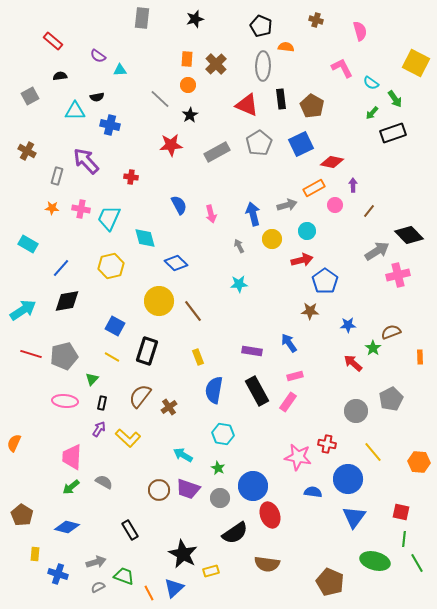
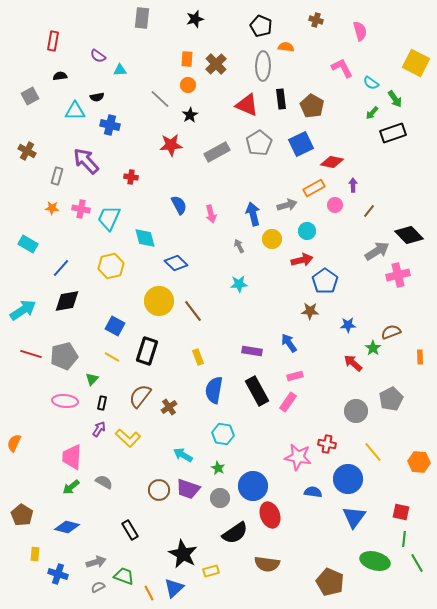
red rectangle at (53, 41): rotated 60 degrees clockwise
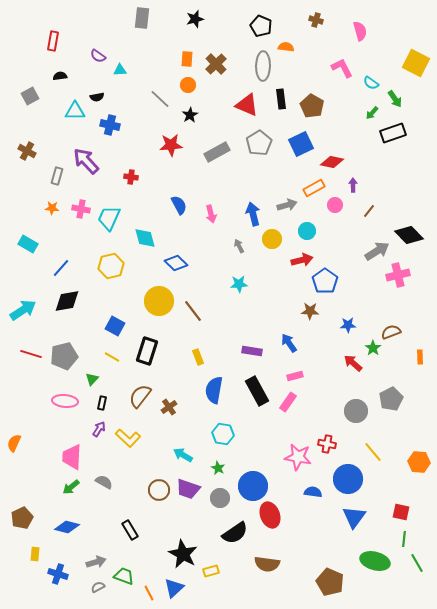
brown pentagon at (22, 515): moved 3 px down; rotated 15 degrees clockwise
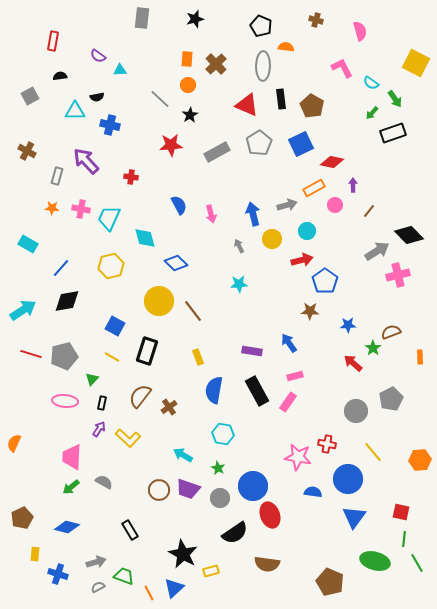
orange hexagon at (419, 462): moved 1 px right, 2 px up; rotated 10 degrees counterclockwise
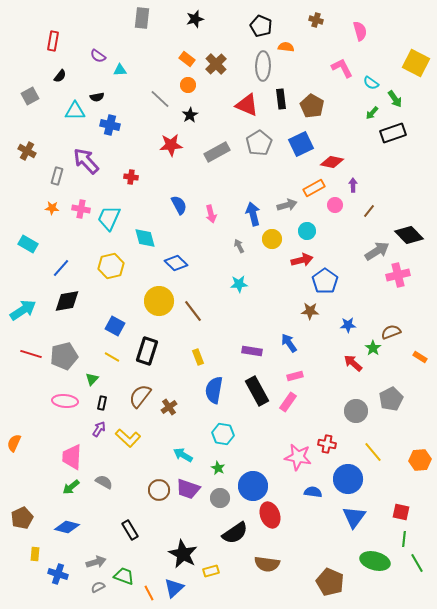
orange rectangle at (187, 59): rotated 56 degrees counterclockwise
black semicircle at (60, 76): rotated 136 degrees clockwise
orange rectangle at (420, 357): rotated 56 degrees counterclockwise
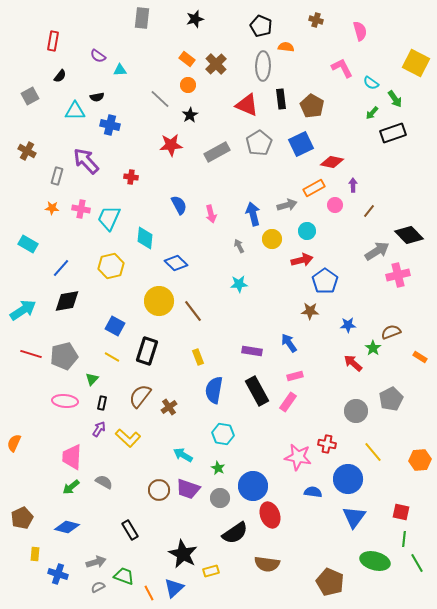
cyan diamond at (145, 238): rotated 20 degrees clockwise
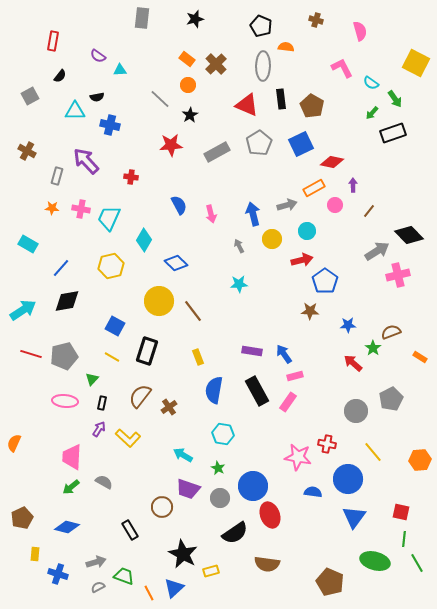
cyan diamond at (145, 238): moved 1 px left, 2 px down; rotated 25 degrees clockwise
blue arrow at (289, 343): moved 5 px left, 11 px down
brown circle at (159, 490): moved 3 px right, 17 px down
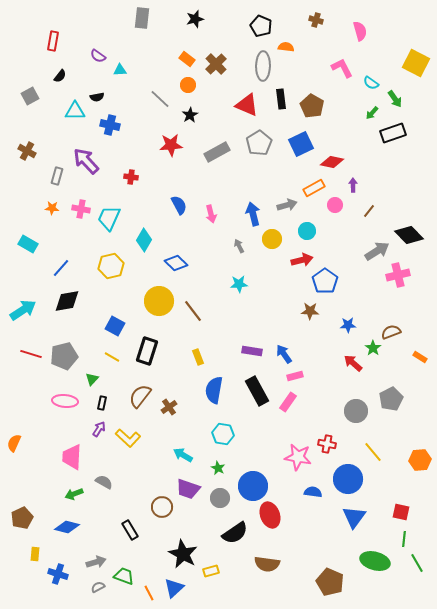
green arrow at (71, 487): moved 3 px right, 7 px down; rotated 18 degrees clockwise
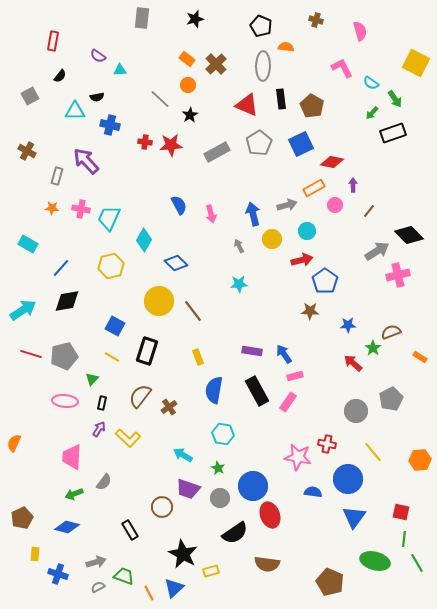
red cross at (131, 177): moved 14 px right, 35 px up
gray semicircle at (104, 482): rotated 96 degrees clockwise
